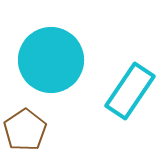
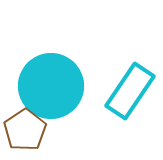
cyan circle: moved 26 px down
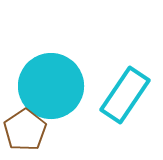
cyan rectangle: moved 5 px left, 4 px down
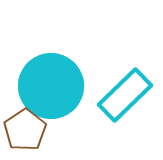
cyan rectangle: rotated 12 degrees clockwise
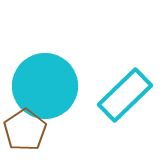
cyan circle: moved 6 px left
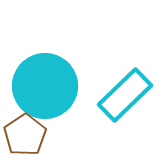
brown pentagon: moved 5 px down
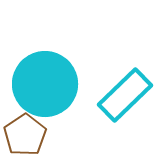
cyan circle: moved 2 px up
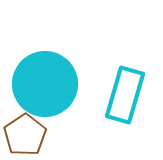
cyan rectangle: rotated 30 degrees counterclockwise
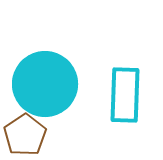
cyan rectangle: rotated 14 degrees counterclockwise
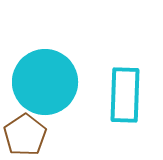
cyan circle: moved 2 px up
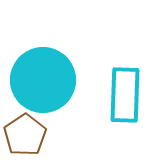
cyan circle: moved 2 px left, 2 px up
